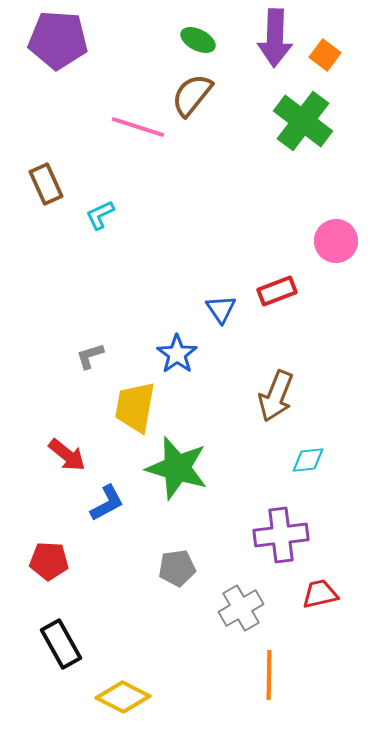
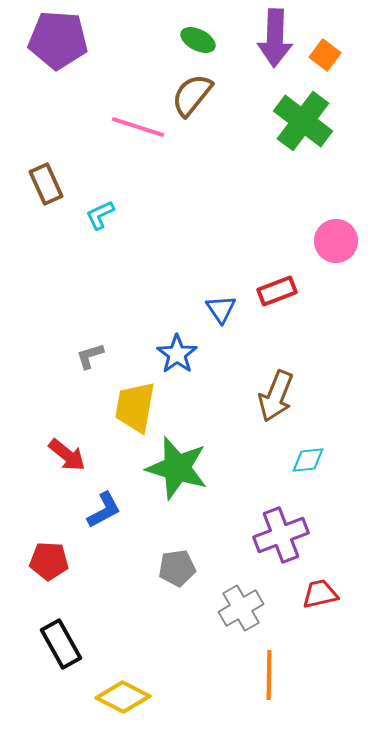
blue L-shape: moved 3 px left, 7 px down
purple cross: rotated 14 degrees counterclockwise
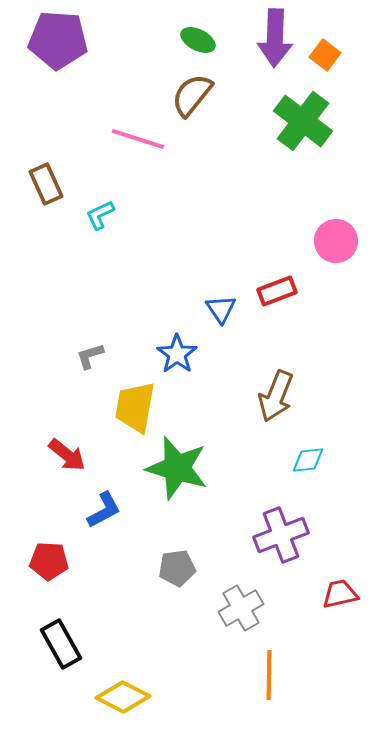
pink line: moved 12 px down
red trapezoid: moved 20 px right
